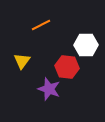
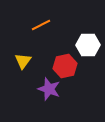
white hexagon: moved 2 px right
yellow triangle: moved 1 px right
red hexagon: moved 2 px left, 1 px up; rotated 20 degrees counterclockwise
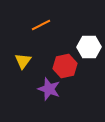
white hexagon: moved 1 px right, 2 px down
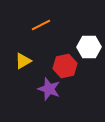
yellow triangle: rotated 24 degrees clockwise
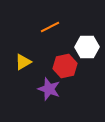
orange line: moved 9 px right, 2 px down
white hexagon: moved 2 px left
yellow triangle: moved 1 px down
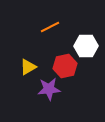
white hexagon: moved 1 px left, 1 px up
yellow triangle: moved 5 px right, 5 px down
purple star: rotated 25 degrees counterclockwise
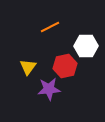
yellow triangle: rotated 24 degrees counterclockwise
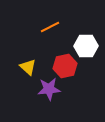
yellow triangle: rotated 24 degrees counterclockwise
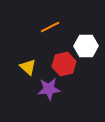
red hexagon: moved 1 px left, 2 px up
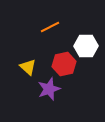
purple star: rotated 15 degrees counterclockwise
